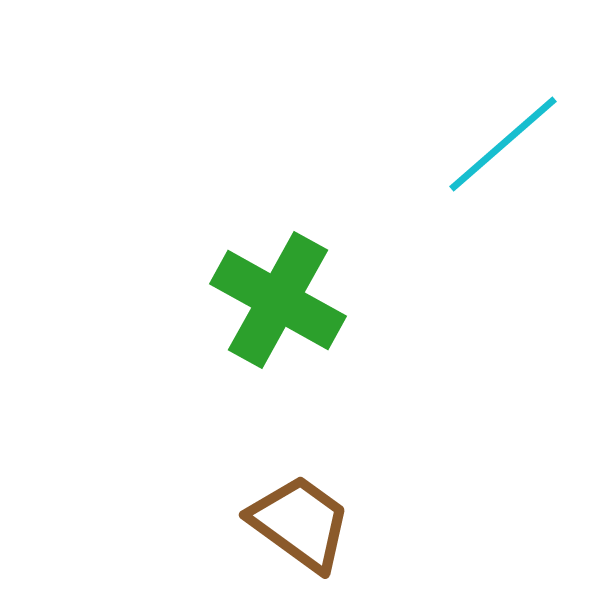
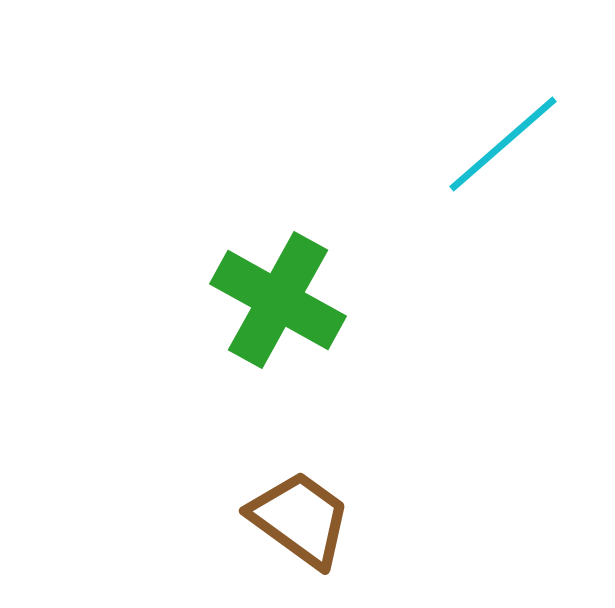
brown trapezoid: moved 4 px up
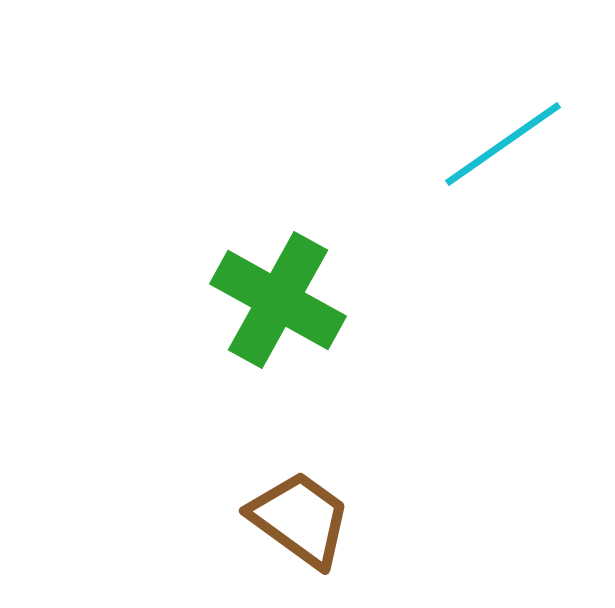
cyan line: rotated 6 degrees clockwise
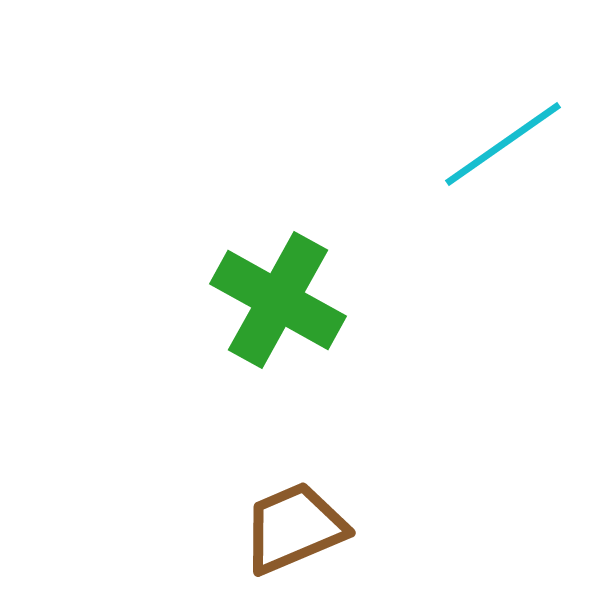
brown trapezoid: moved 6 px left, 9 px down; rotated 59 degrees counterclockwise
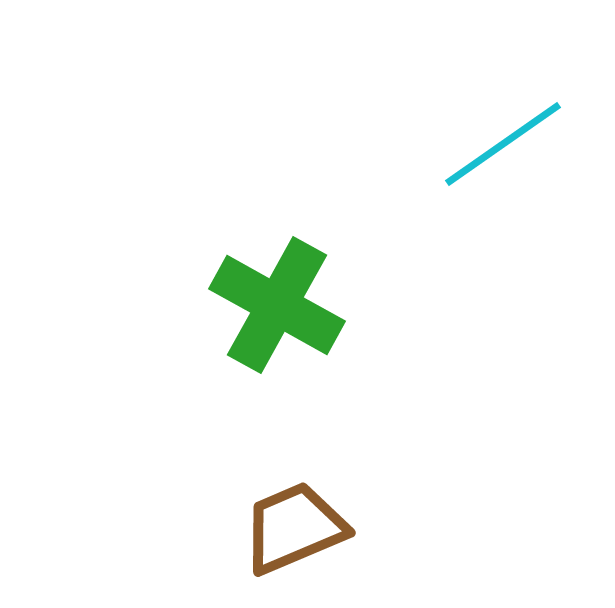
green cross: moved 1 px left, 5 px down
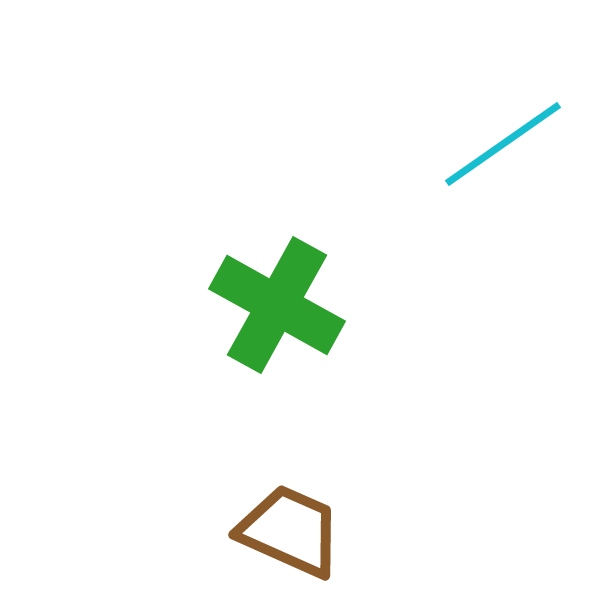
brown trapezoid: moved 4 px left, 3 px down; rotated 47 degrees clockwise
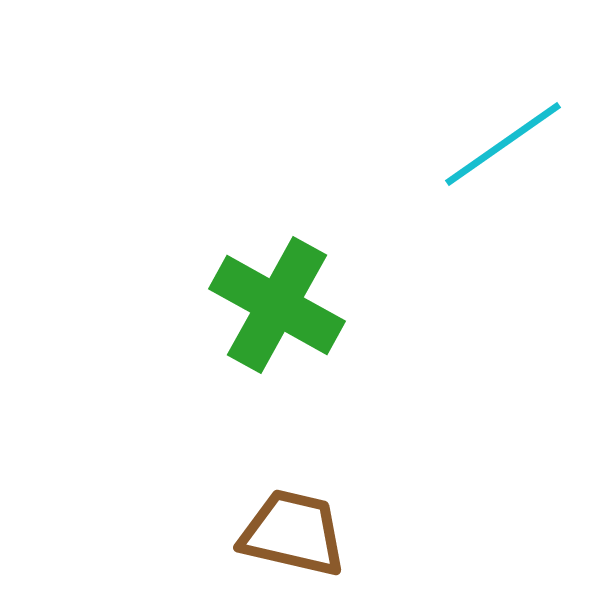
brown trapezoid: moved 3 px right, 2 px down; rotated 11 degrees counterclockwise
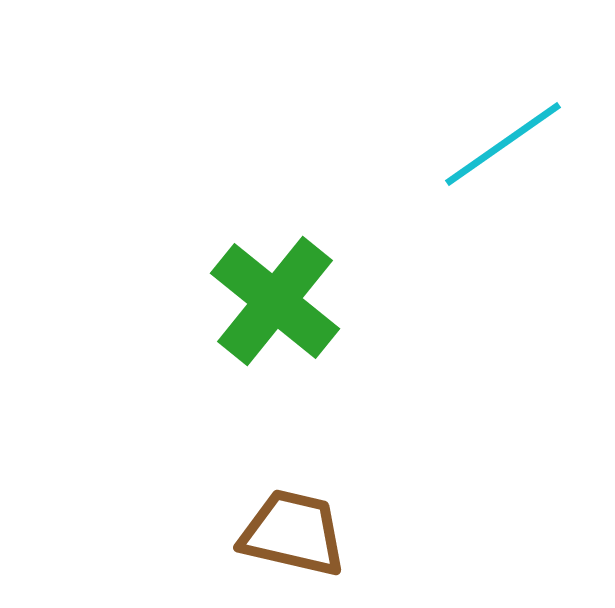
green cross: moved 2 px left, 4 px up; rotated 10 degrees clockwise
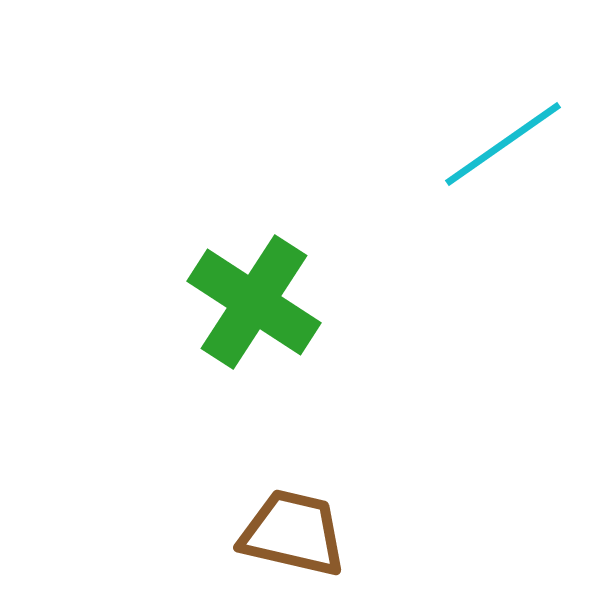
green cross: moved 21 px left, 1 px down; rotated 6 degrees counterclockwise
